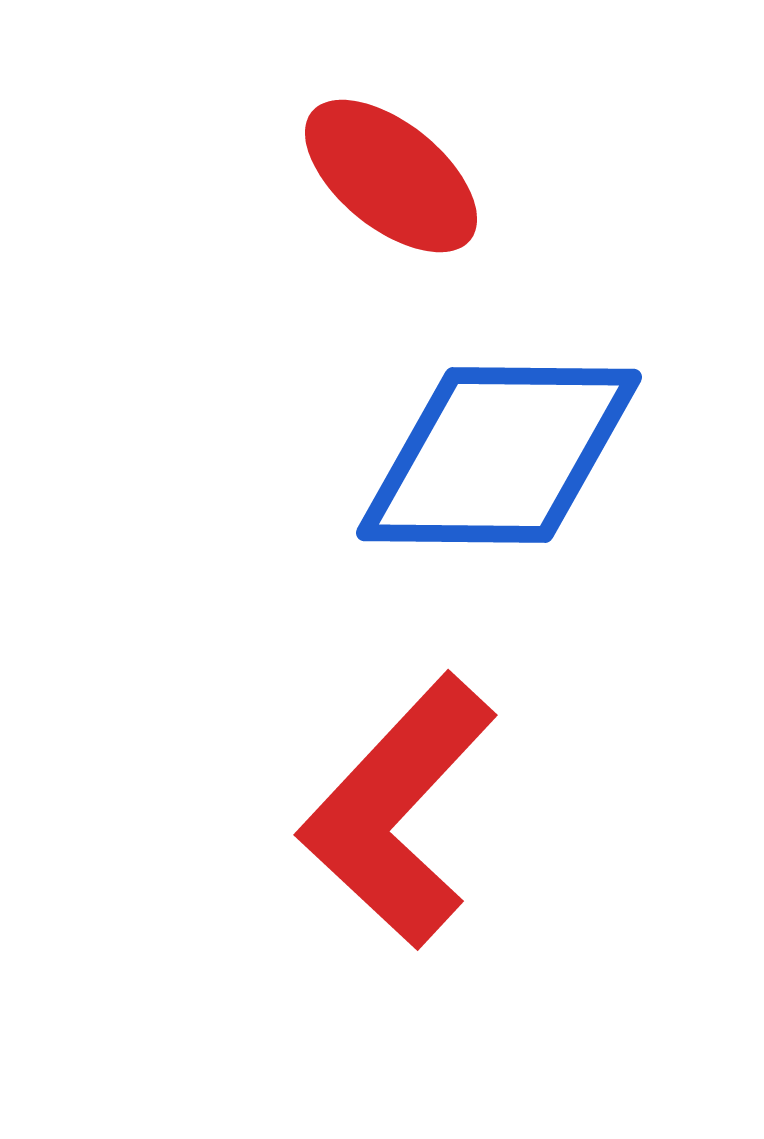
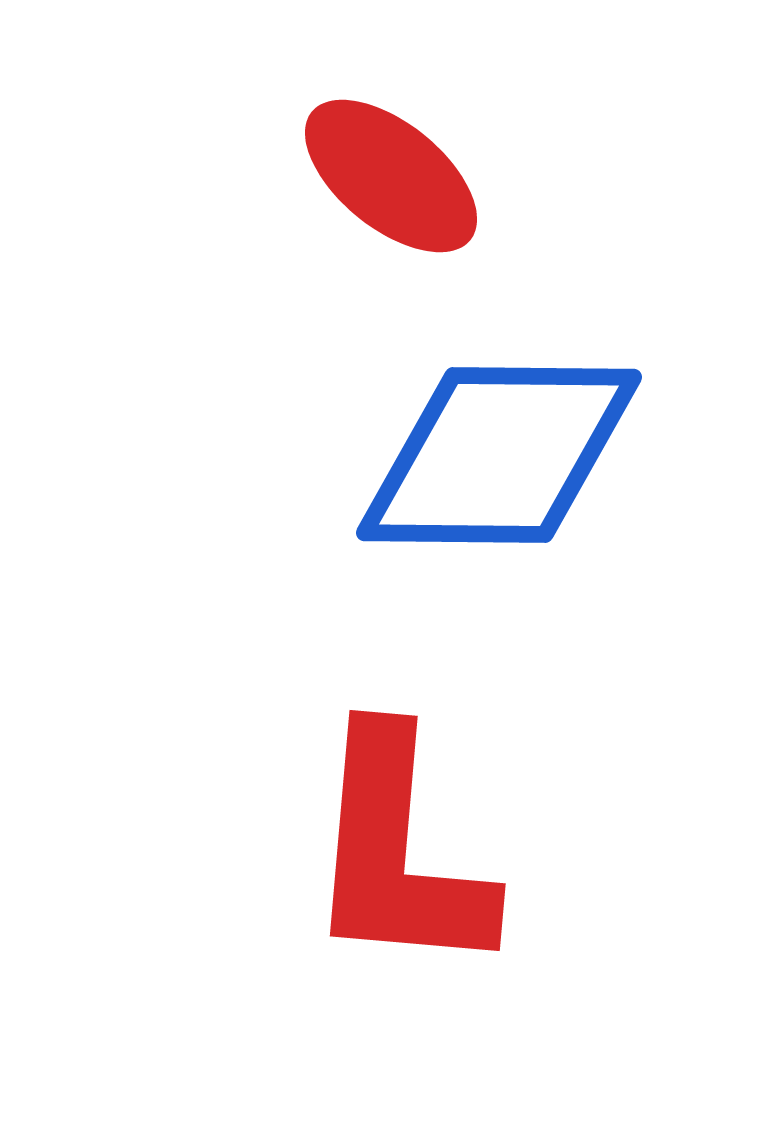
red L-shape: moved 42 px down; rotated 38 degrees counterclockwise
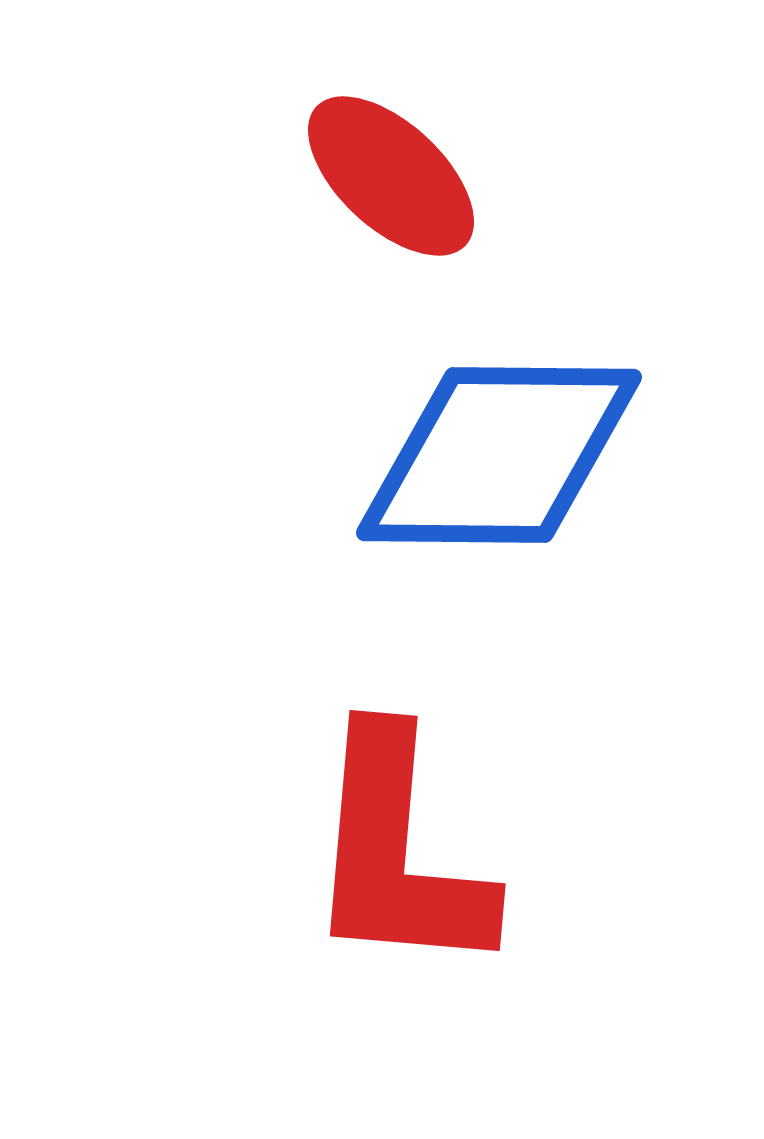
red ellipse: rotated 4 degrees clockwise
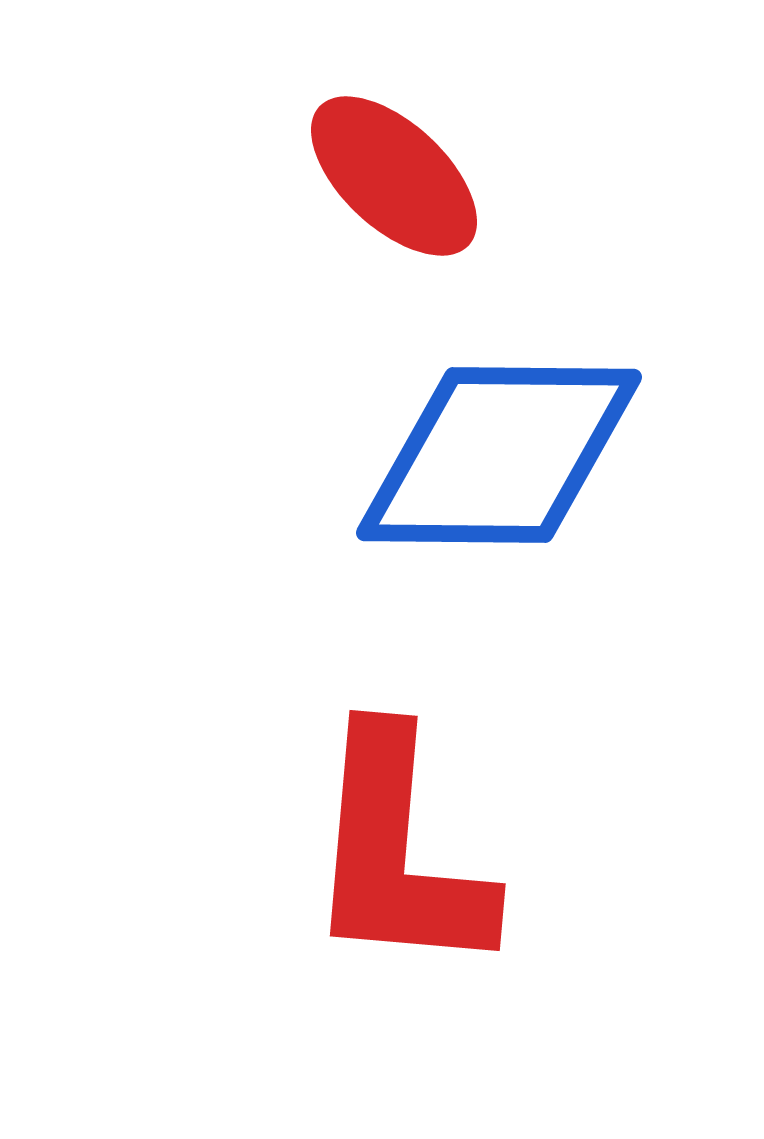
red ellipse: moved 3 px right
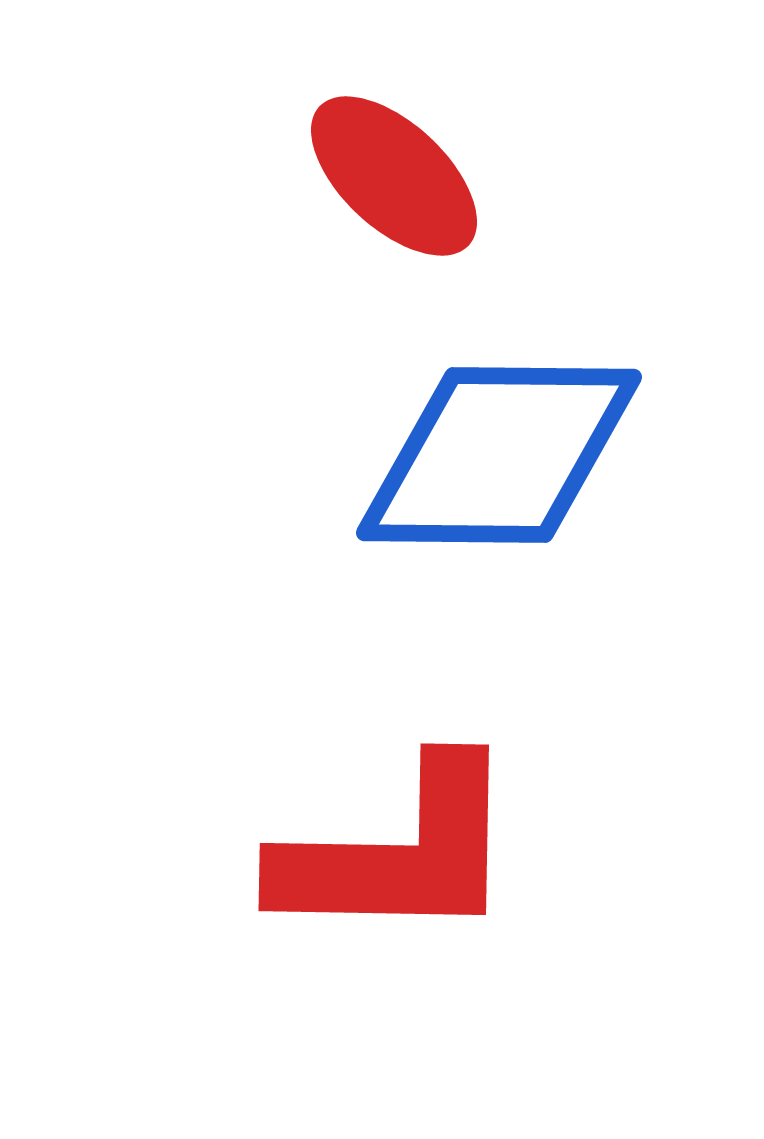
red L-shape: rotated 94 degrees counterclockwise
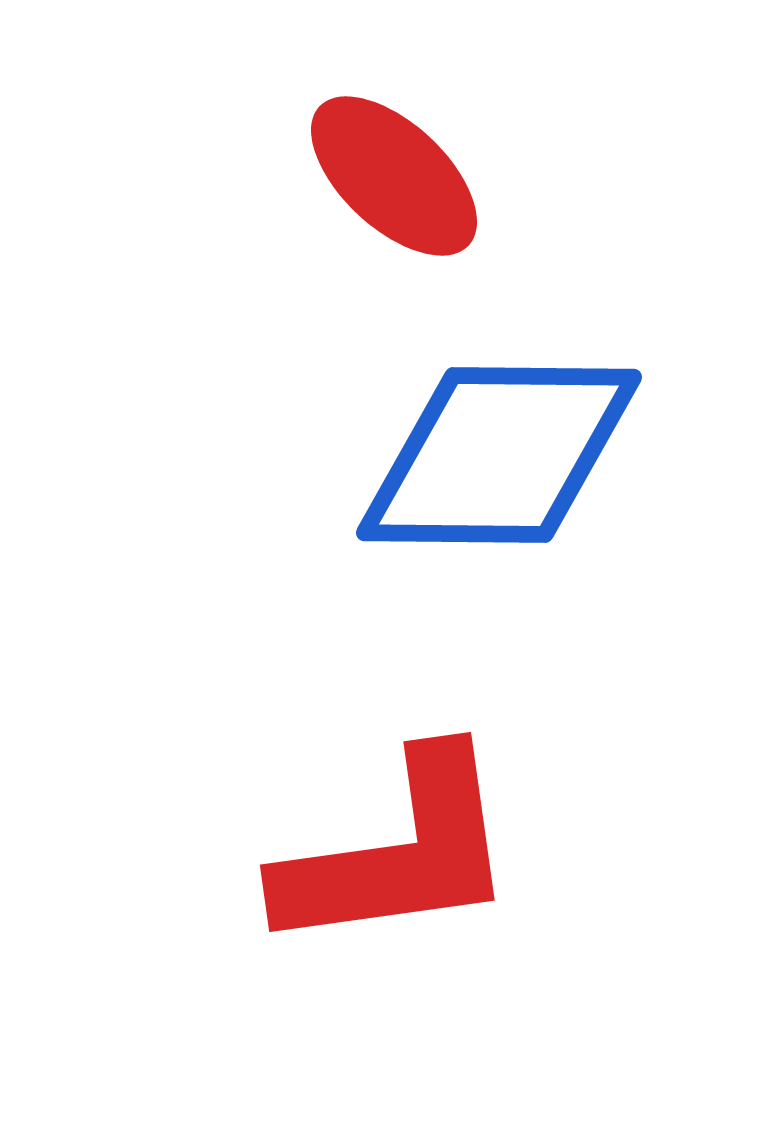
red L-shape: rotated 9 degrees counterclockwise
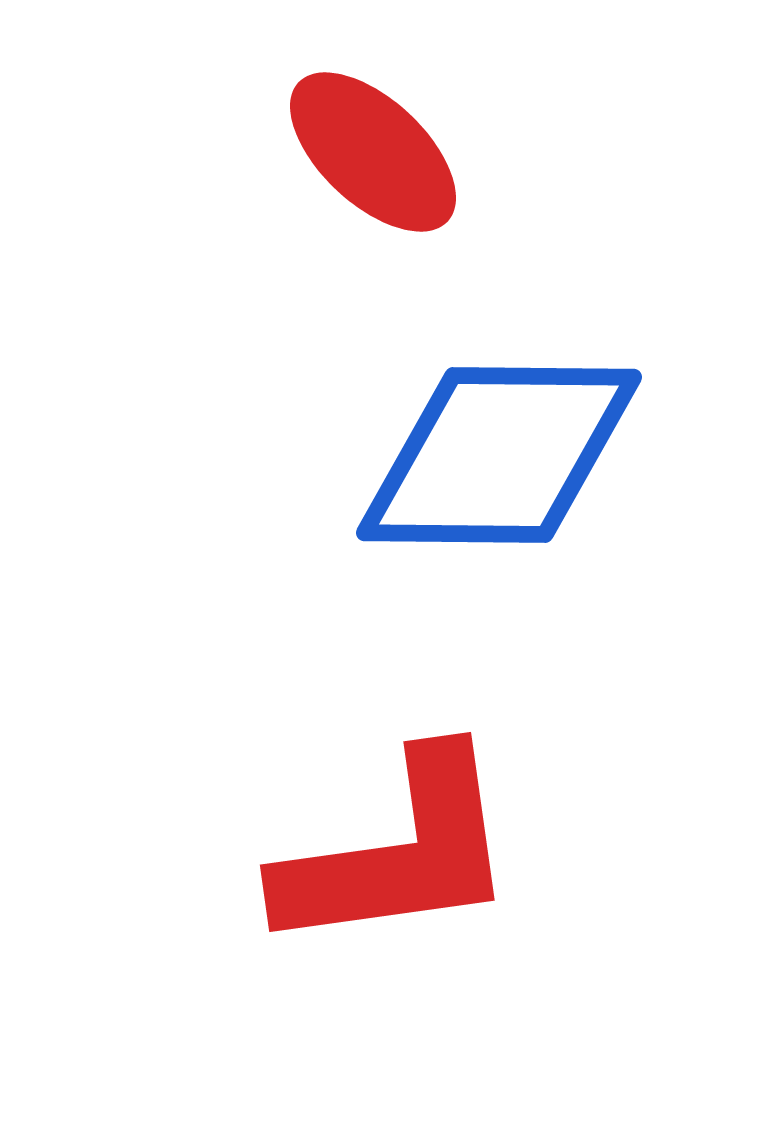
red ellipse: moved 21 px left, 24 px up
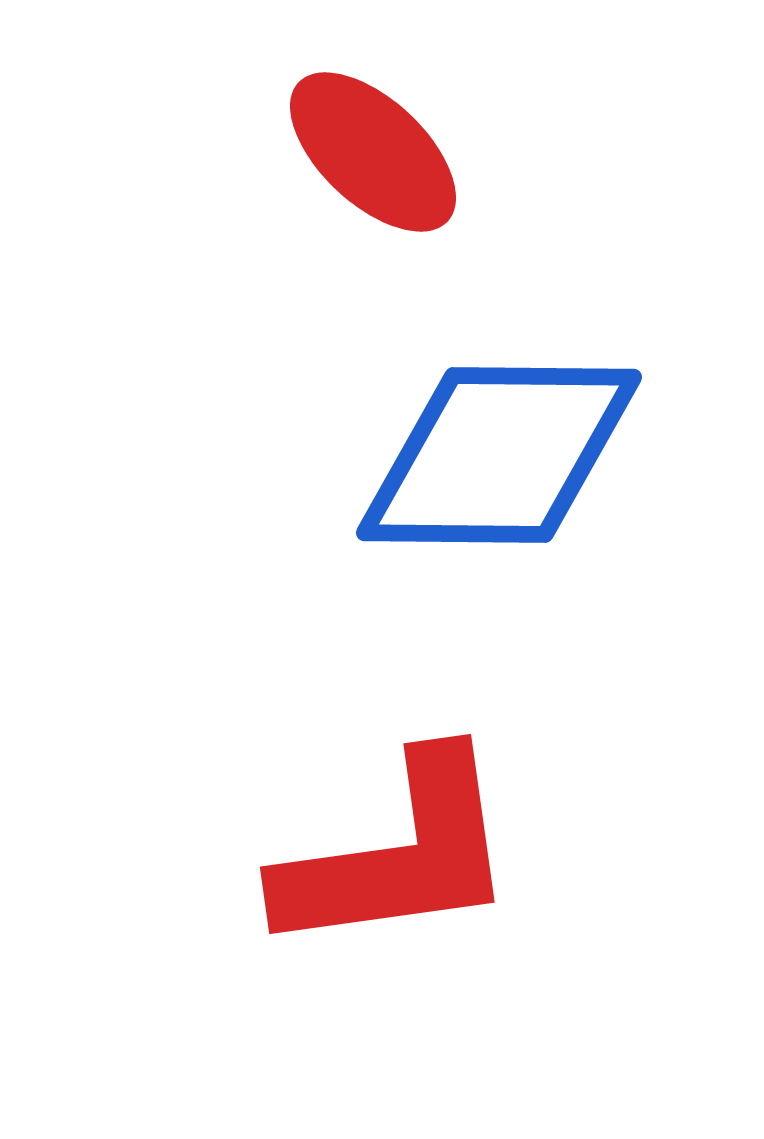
red L-shape: moved 2 px down
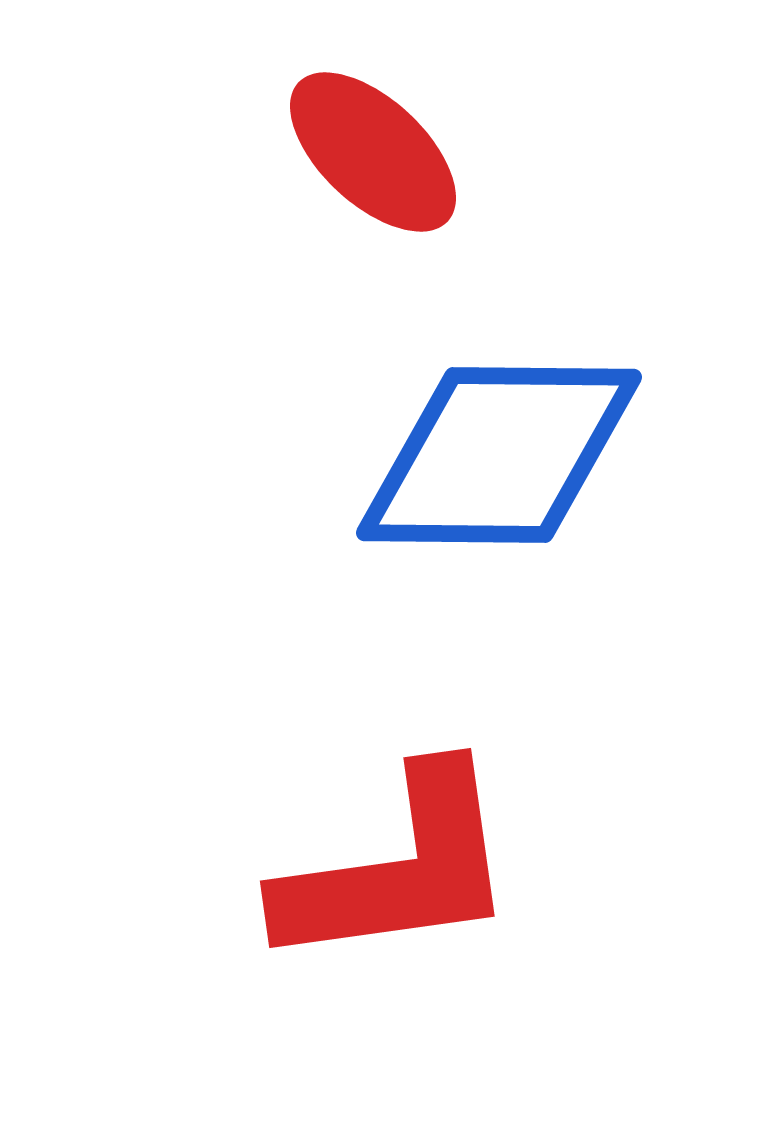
red L-shape: moved 14 px down
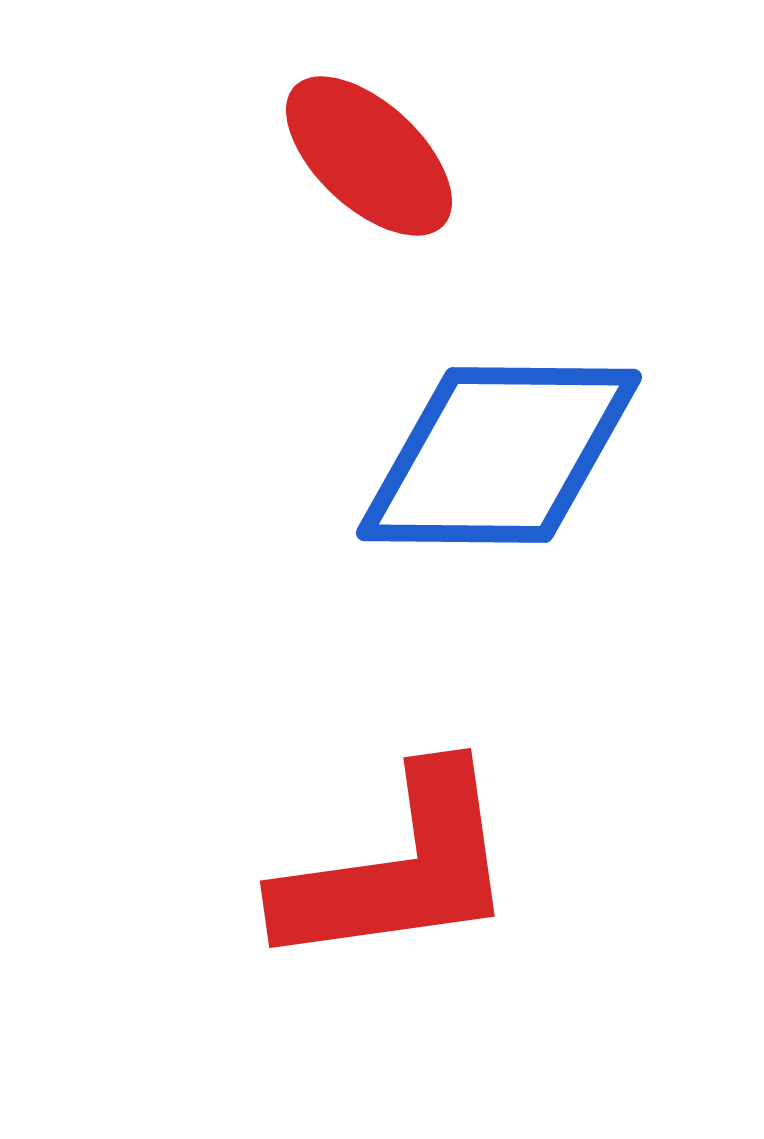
red ellipse: moved 4 px left, 4 px down
